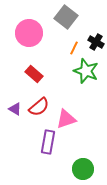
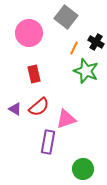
red rectangle: rotated 36 degrees clockwise
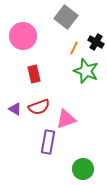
pink circle: moved 6 px left, 3 px down
red semicircle: rotated 20 degrees clockwise
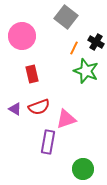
pink circle: moved 1 px left
red rectangle: moved 2 px left
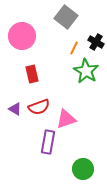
green star: rotated 10 degrees clockwise
